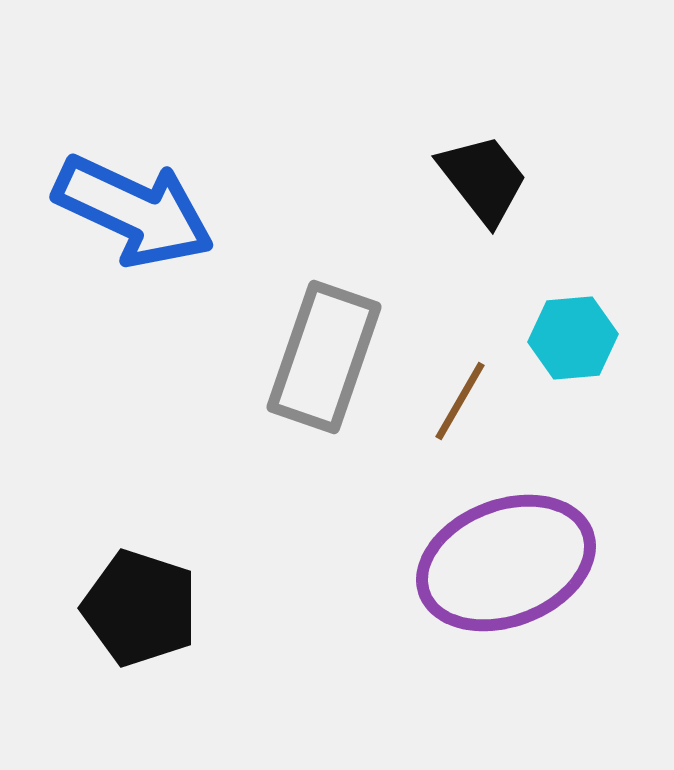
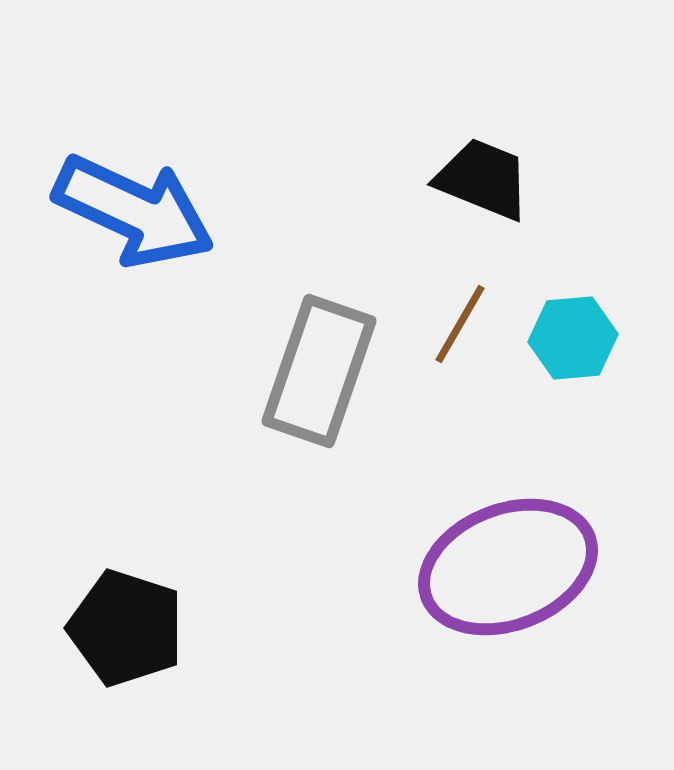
black trapezoid: rotated 30 degrees counterclockwise
gray rectangle: moved 5 px left, 14 px down
brown line: moved 77 px up
purple ellipse: moved 2 px right, 4 px down
black pentagon: moved 14 px left, 20 px down
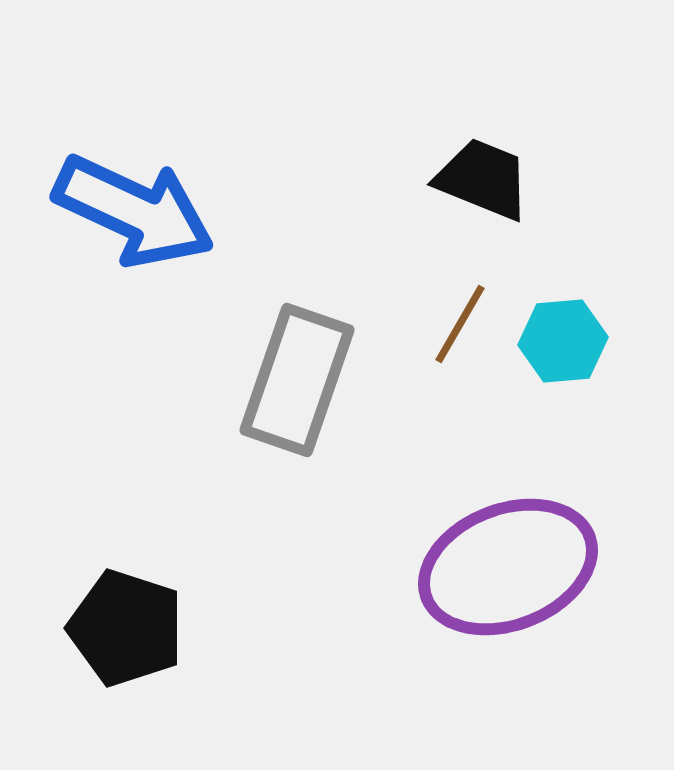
cyan hexagon: moved 10 px left, 3 px down
gray rectangle: moved 22 px left, 9 px down
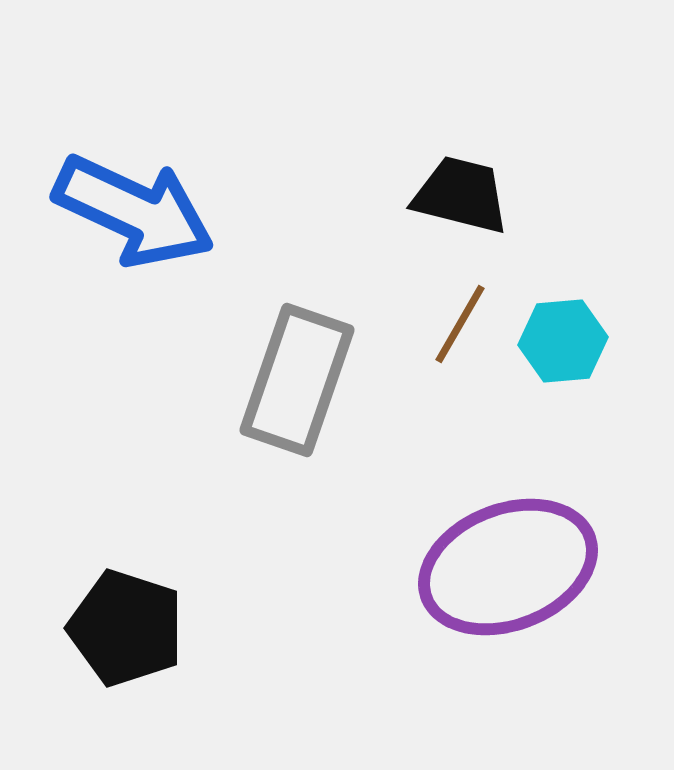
black trapezoid: moved 22 px left, 16 px down; rotated 8 degrees counterclockwise
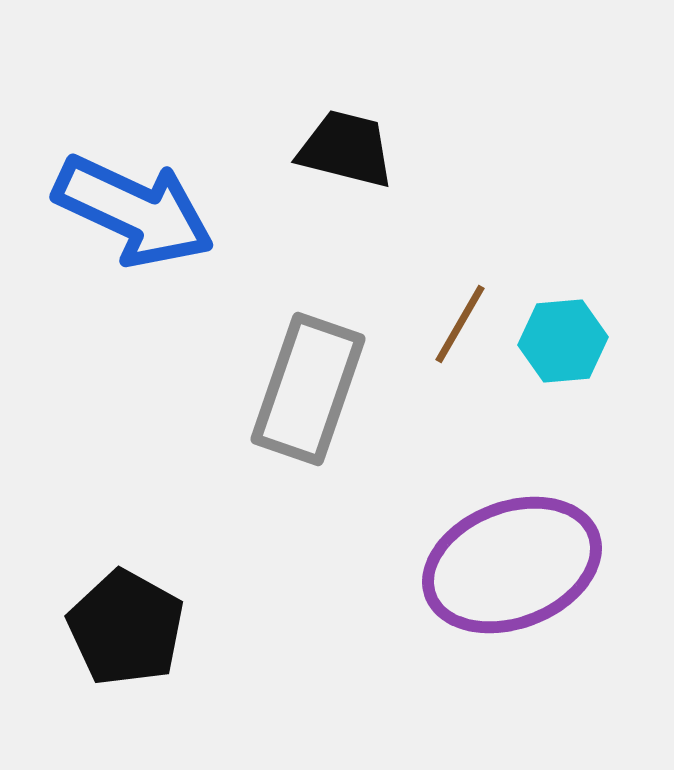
black trapezoid: moved 115 px left, 46 px up
gray rectangle: moved 11 px right, 9 px down
purple ellipse: moved 4 px right, 2 px up
black pentagon: rotated 11 degrees clockwise
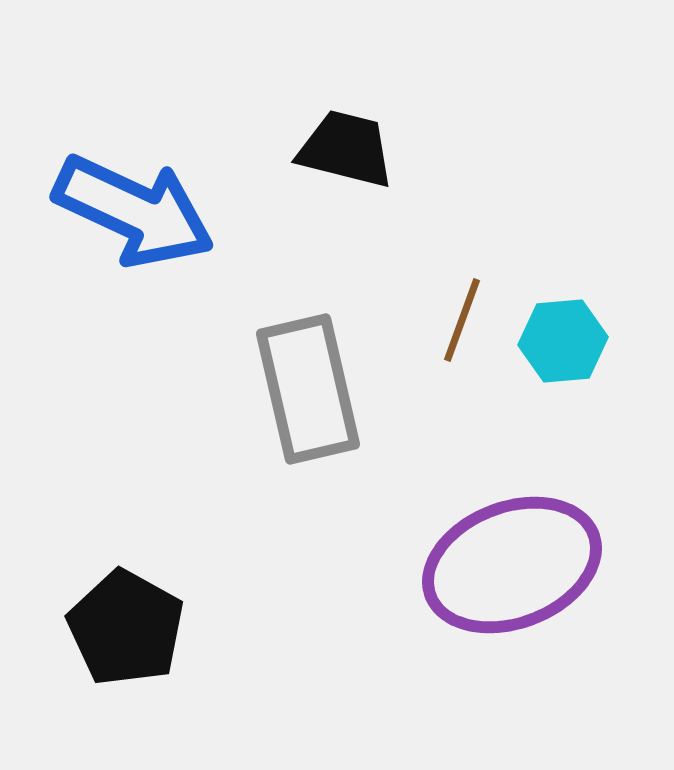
brown line: moved 2 px right, 4 px up; rotated 10 degrees counterclockwise
gray rectangle: rotated 32 degrees counterclockwise
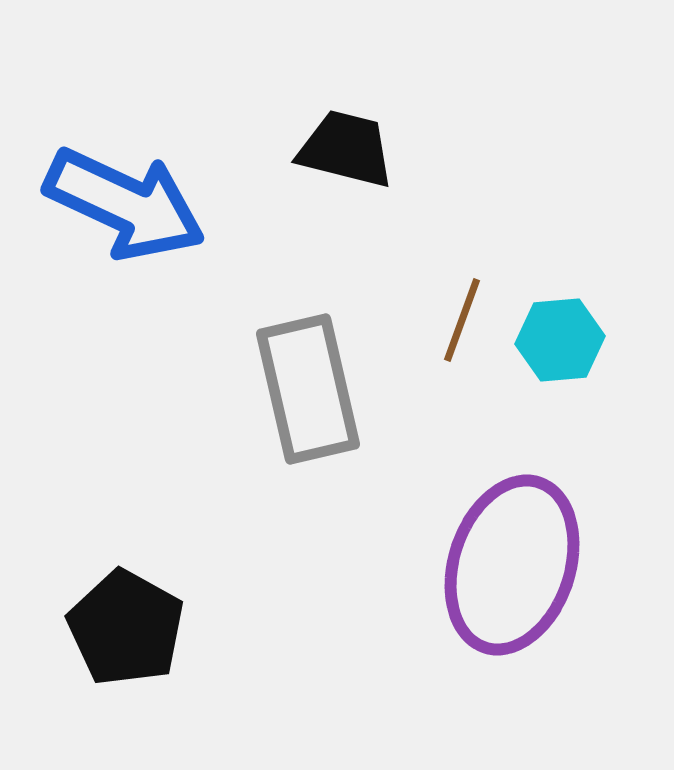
blue arrow: moved 9 px left, 7 px up
cyan hexagon: moved 3 px left, 1 px up
purple ellipse: rotated 51 degrees counterclockwise
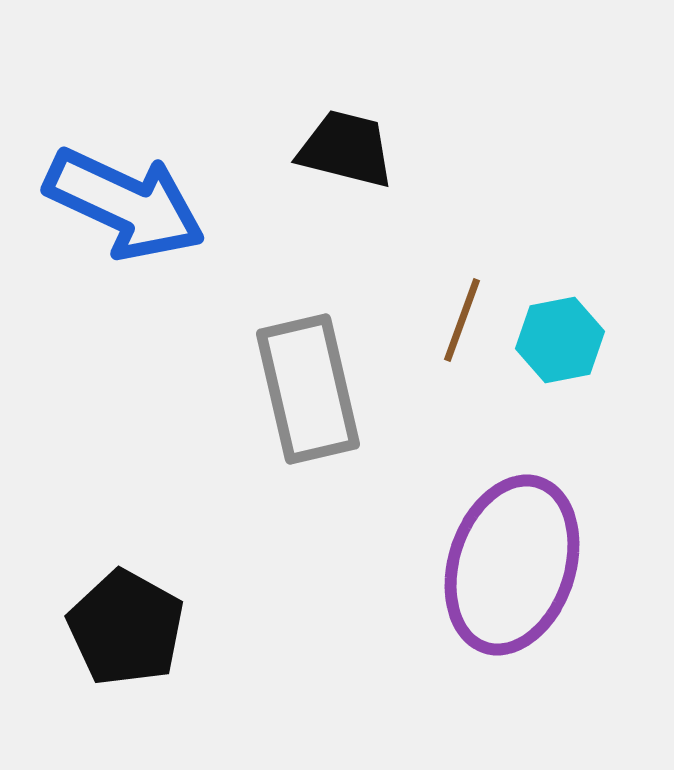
cyan hexagon: rotated 6 degrees counterclockwise
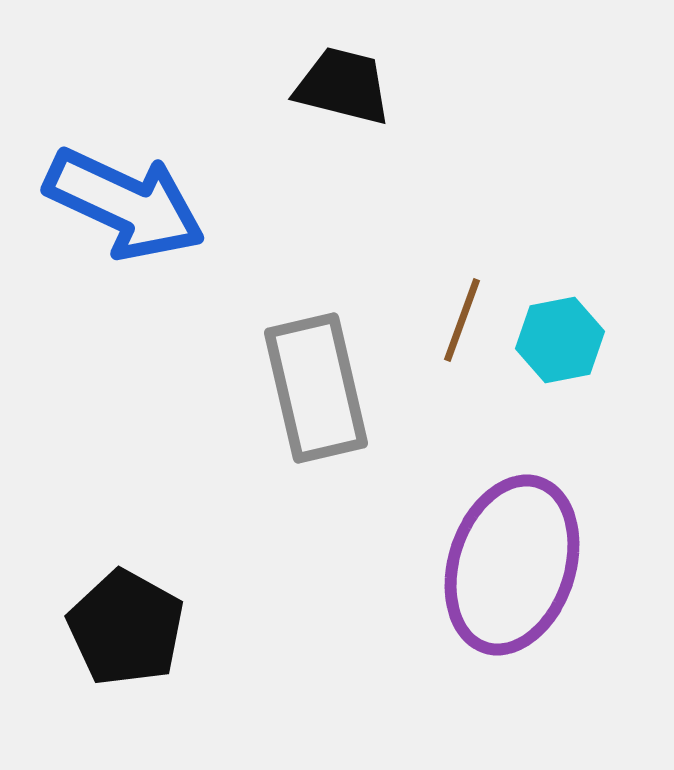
black trapezoid: moved 3 px left, 63 px up
gray rectangle: moved 8 px right, 1 px up
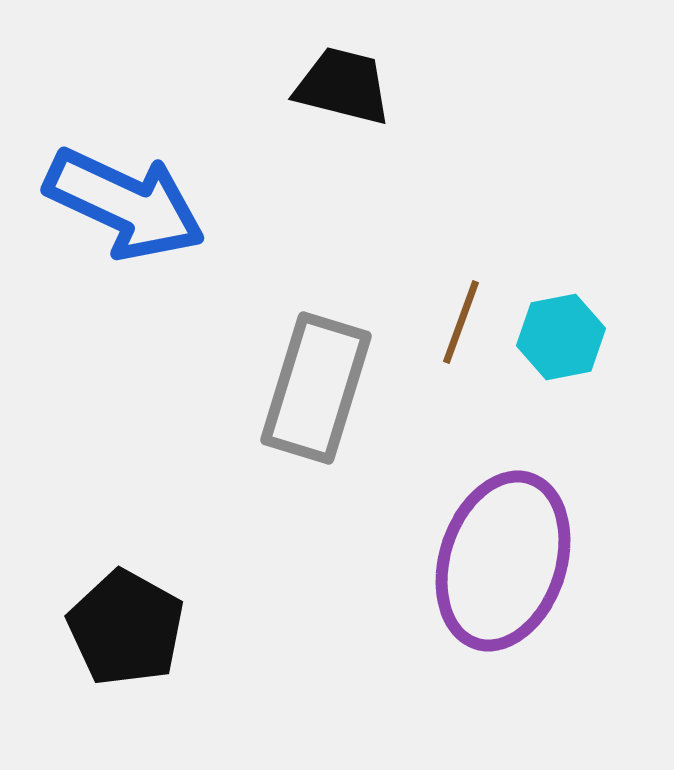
brown line: moved 1 px left, 2 px down
cyan hexagon: moved 1 px right, 3 px up
gray rectangle: rotated 30 degrees clockwise
purple ellipse: moved 9 px left, 4 px up
